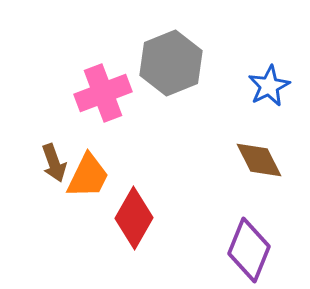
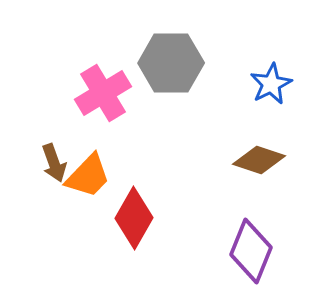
gray hexagon: rotated 22 degrees clockwise
blue star: moved 2 px right, 2 px up
pink cross: rotated 10 degrees counterclockwise
brown diamond: rotated 45 degrees counterclockwise
orange trapezoid: rotated 18 degrees clockwise
purple diamond: moved 2 px right, 1 px down
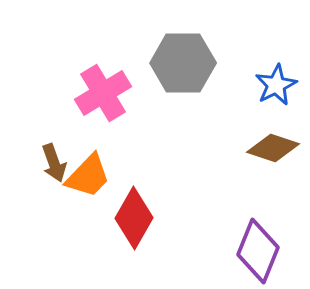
gray hexagon: moved 12 px right
blue star: moved 5 px right, 1 px down
brown diamond: moved 14 px right, 12 px up
purple diamond: moved 7 px right
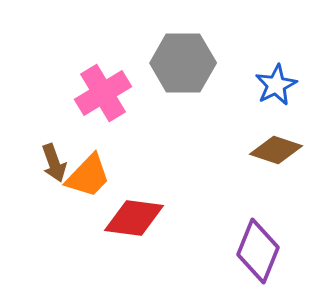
brown diamond: moved 3 px right, 2 px down
red diamond: rotated 68 degrees clockwise
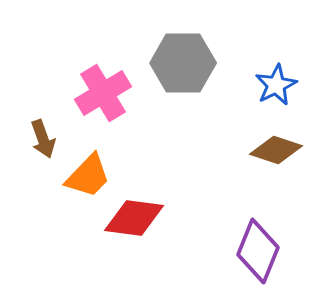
brown arrow: moved 11 px left, 24 px up
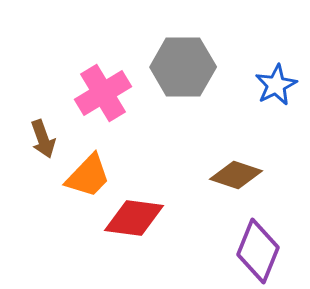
gray hexagon: moved 4 px down
brown diamond: moved 40 px left, 25 px down
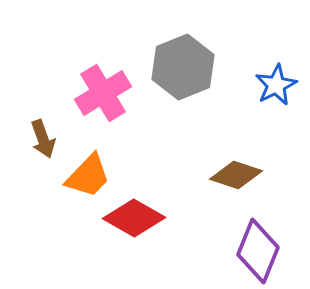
gray hexagon: rotated 22 degrees counterclockwise
red diamond: rotated 22 degrees clockwise
